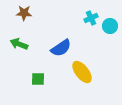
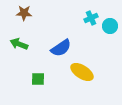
yellow ellipse: rotated 20 degrees counterclockwise
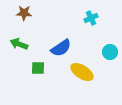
cyan circle: moved 26 px down
green square: moved 11 px up
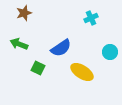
brown star: rotated 21 degrees counterclockwise
green square: rotated 24 degrees clockwise
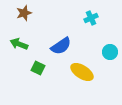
blue semicircle: moved 2 px up
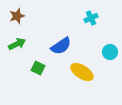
brown star: moved 7 px left, 3 px down
green arrow: moved 2 px left; rotated 132 degrees clockwise
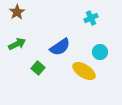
brown star: moved 4 px up; rotated 14 degrees counterclockwise
blue semicircle: moved 1 px left, 1 px down
cyan circle: moved 10 px left
green square: rotated 16 degrees clockwise
yellow ellipse: moved 2 px right, 1 px up
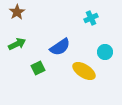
cyan circle: moved 5 px right
green square: rotated 24 degrees clockwise
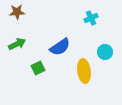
brown star: rotated 28 degrees clockwise
yellow ellipse: rotated 50 degrees clockwise
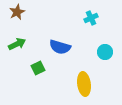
brown star: rotated 21 degrees counterclockwise
blue semicircle: rotated 50 degrees clockwise
yellow ellipse: moved 13 px down
